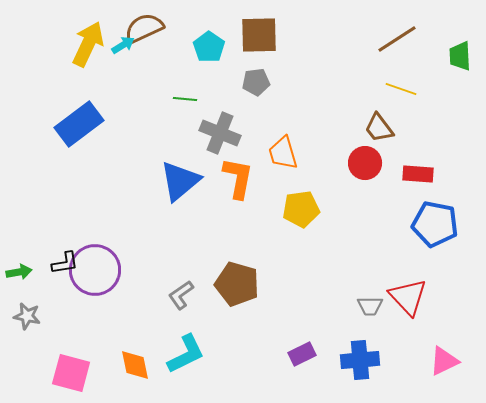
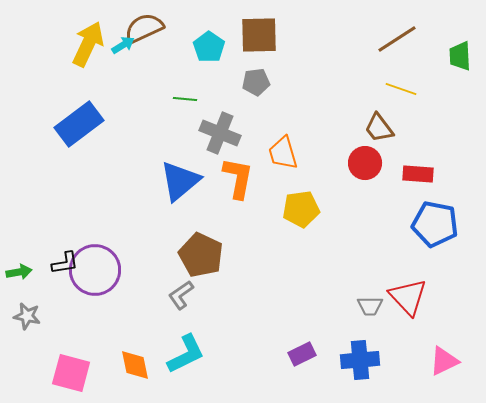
brown pentagon: moved 36 px left, 29 px up; rotated 9 degrees clockwise
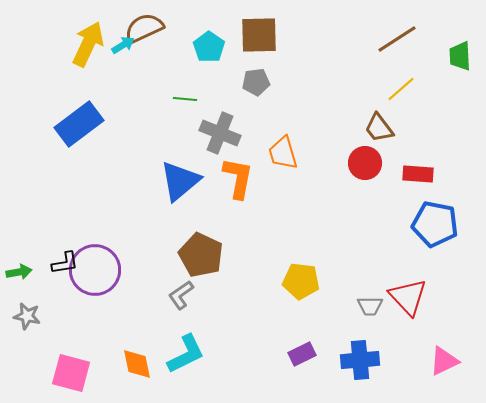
yellow line: rotated 60 degrees counterclockwise
yellow pentagon: moved 72 px down; rotated 15 degrees clockwise
orange diamond: moved 2 px right, 1 px up
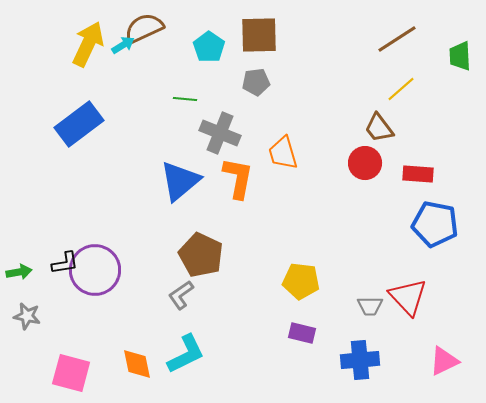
purple rectangle: moved 21 px up; rotated 40 degrees clockwise
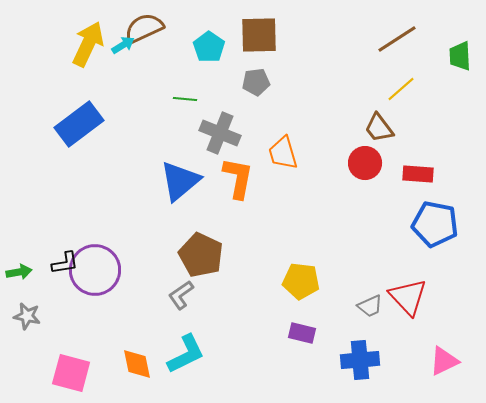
gray trapezoid: rotated 24 degrees counterclockwise
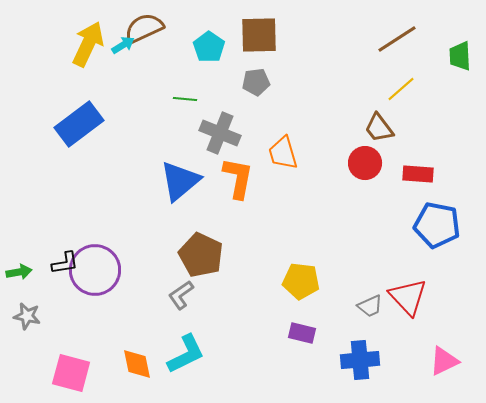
blue pentagon: moved 2 px right, 1 px down
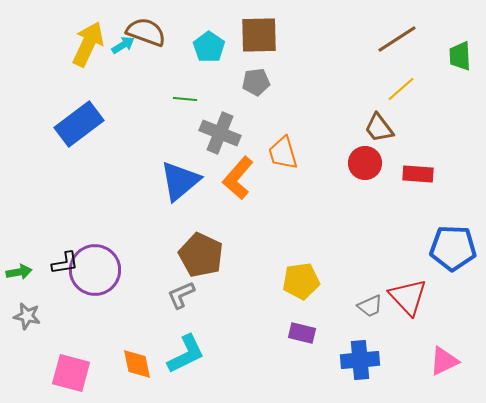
brown semicircle: moved 2 px right, 4 px down; rotated 45 degrees clockwise
orange L-shape: rotated 150 degrees counterclockwise
blue pentagon: moved 16 px right, 23 px down; rotated 9 degrees counterclockwise
yellow pentagon: rotated 15 degrees counterclockwise
gray L-shape: rotated 12 degrees clockwise
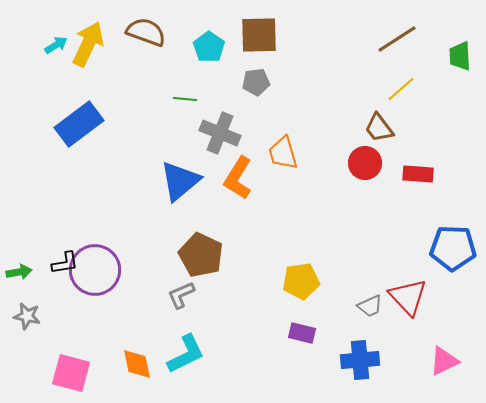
cyan arrow: moved 67 px left
orange L-shape: rotated 9 degrees counterclockwise
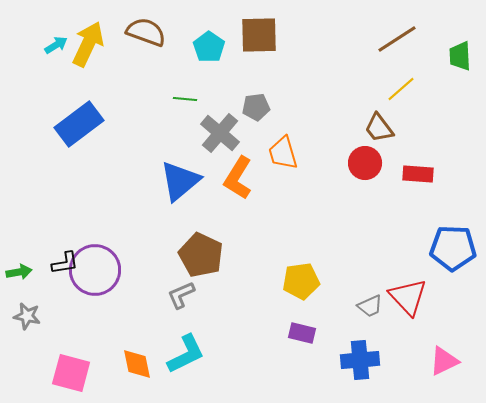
gray pentagon: moved 25 px down
gray cross: rotated 18 degrees clockwise
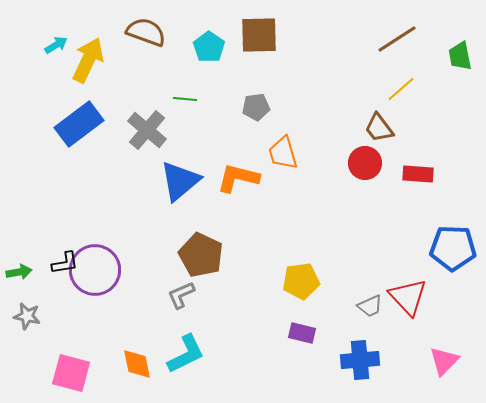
yellow arrow: moved 16 px down
green trapezoid: rotated 8 degrees counterclockwise
gray cross: moved 73 px left, 3 px up
orange L-shape: rotated 72 degrees clockwise
pink triangle: rotated 20 degrees counterclockwise
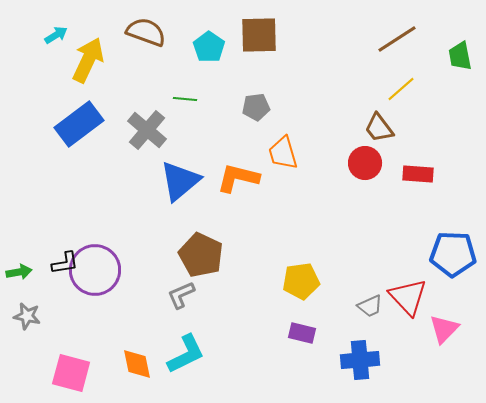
cyan arrow: moved 10 px up
blue pentagon: moved 6 px down
pink triangle: moved 32 px up
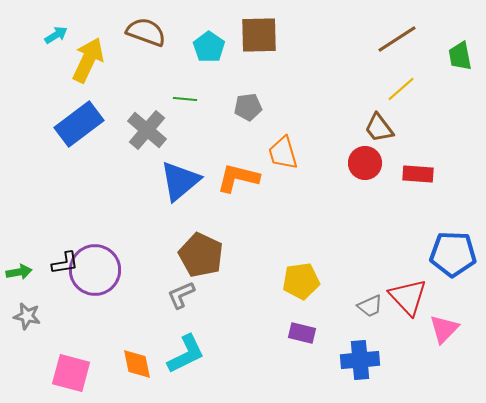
gray pentagon: moved 8 px left
